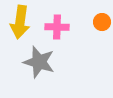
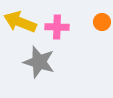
yellow arrow: rotated 104 degrees clockwise
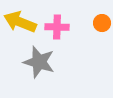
orange circle: moved 1 px down
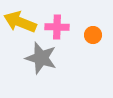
orange circle: moved 9 px left, 12 px down
gray star: moved 2 px right, 4 px up
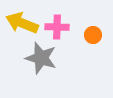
yellow arrow: moved 2 px right, 1 px down
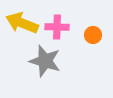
gray star: moved 4 px right, 3 px down
